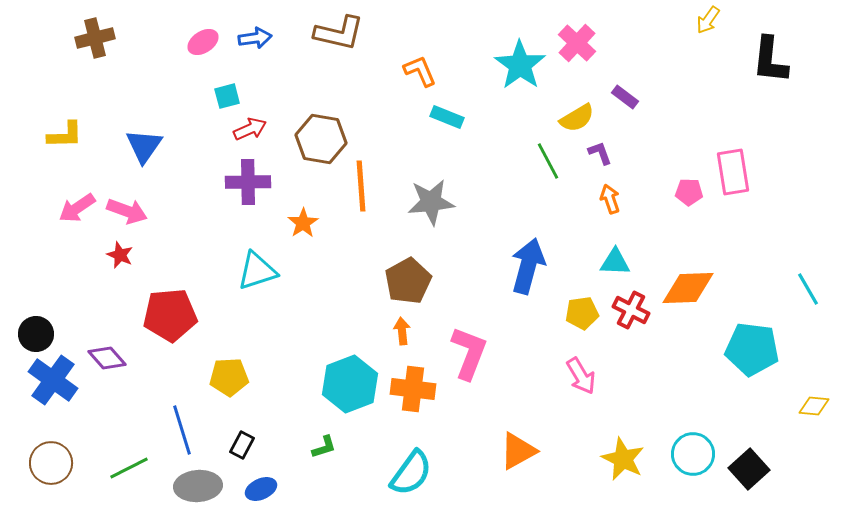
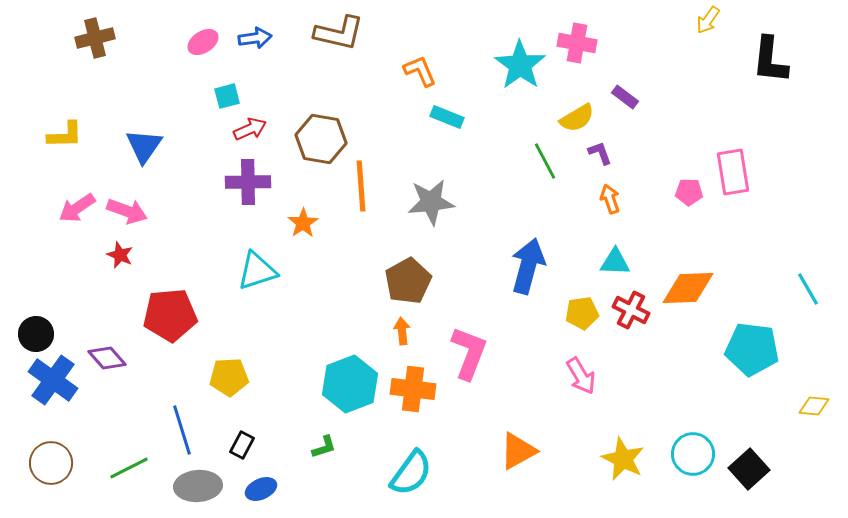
pink cross at (577, 43): rotated 33 degrees counterclockwise
green line at (548, 161): moved 3 px left
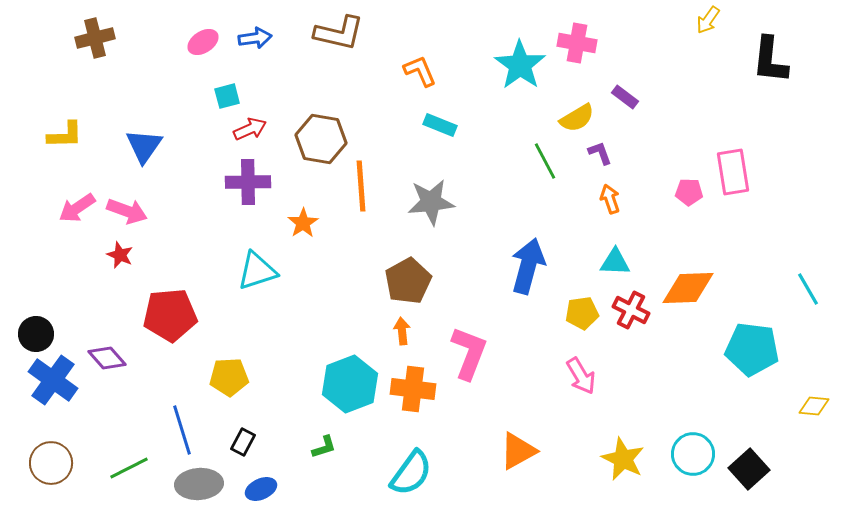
cyan rectangle at (447, 117): moved 7 px left, 8 px down
black rectangle at (242, 445): moved 1 px right, 3 px up
gray ellipse at (198, 486): moved 1 px right, 2 px up
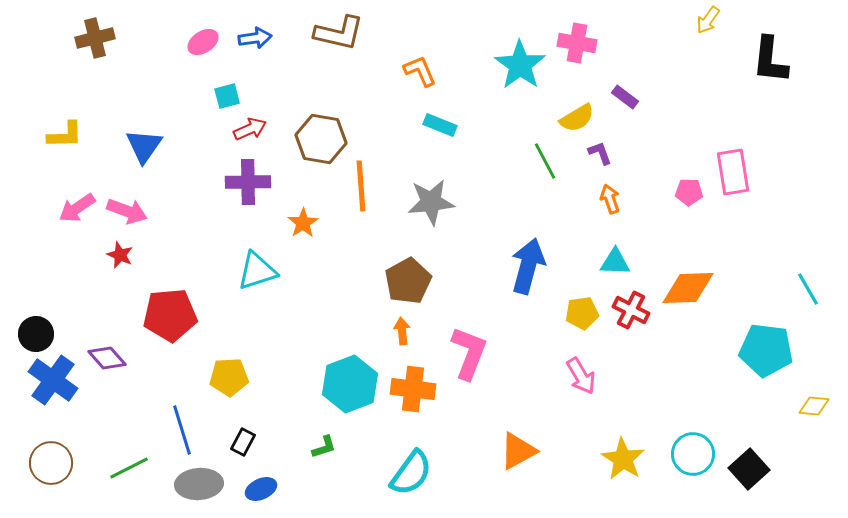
cyan pentagon at (752, 349): moved 14 px right, 1 px down
yellow star at (623, 459): rotated 6 degrees clockwise
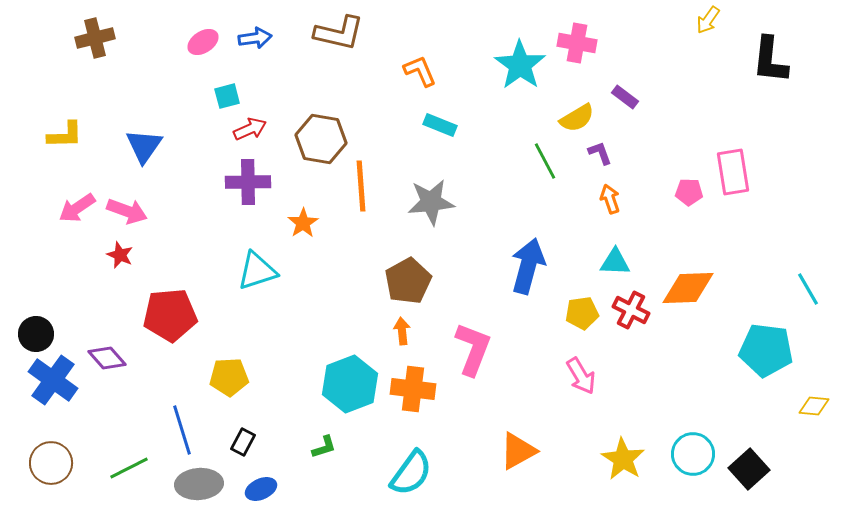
pink L-shape at (469, 353): moved 4 px right, 4 px up
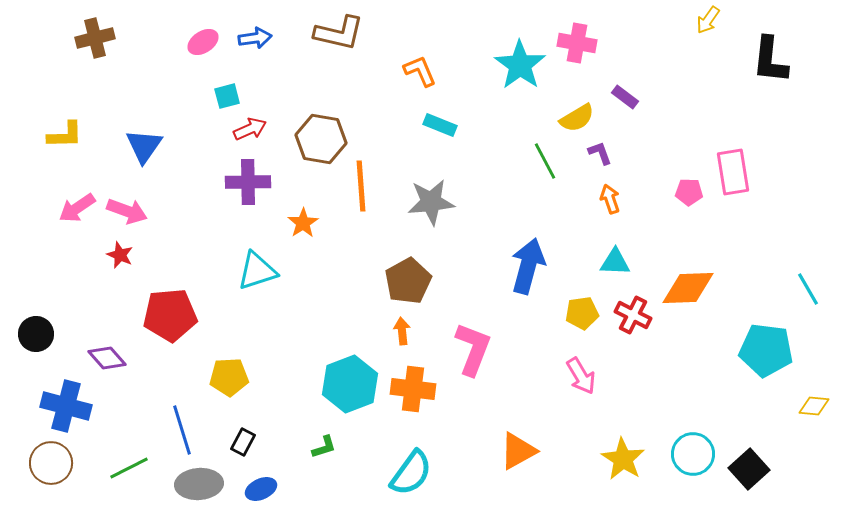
red cross at (631, 310): moved 2 px right, 5 px down
blue cross at (53, 380): moved 13 px right, 26 px down; rotated 21 degrees counterclockwise
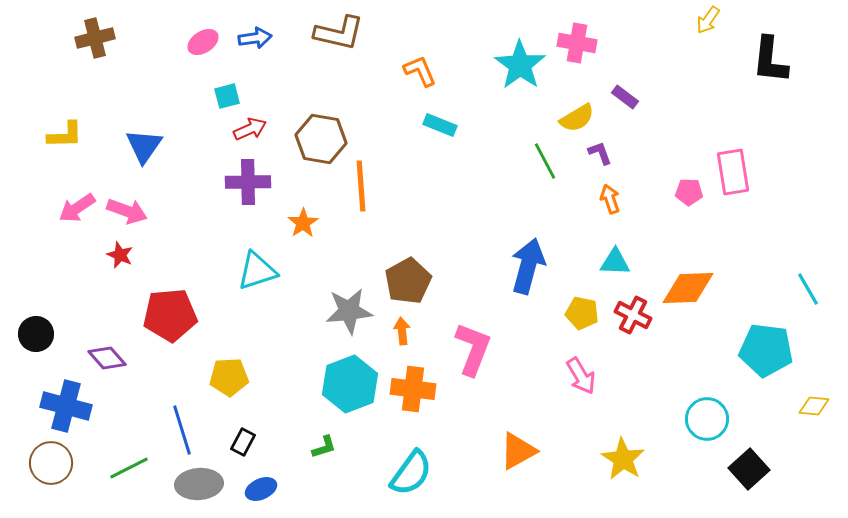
gray star at (431, 202): moved 82 px left, 109 px down
yellow pentagon at (582, 313): rotated 20 degrees clockwise
cyan circle at (693, 454): moved 14 px right, 35 px up
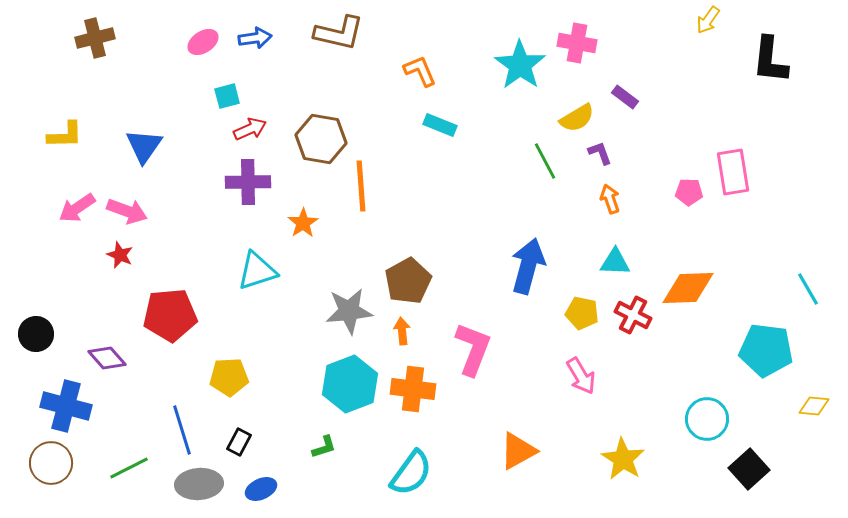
black rectangle at (243, 442): moved 4 px left
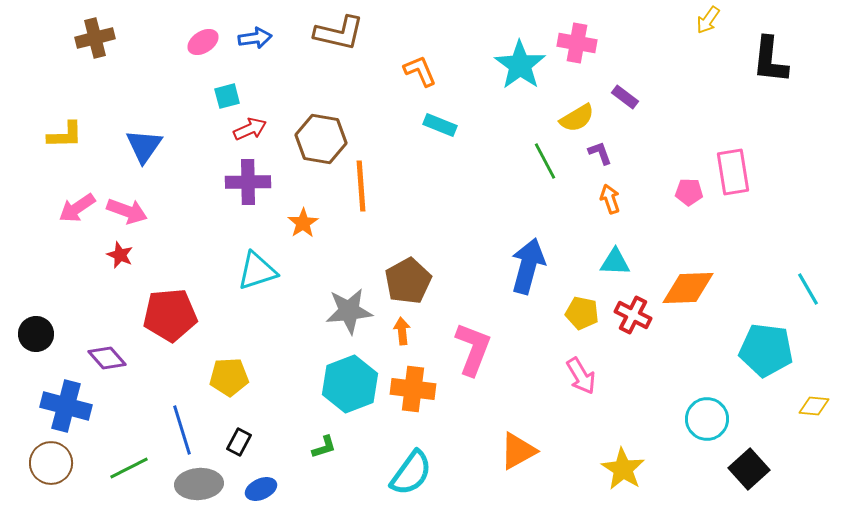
yellow star at (623, 459): moved 10 px down
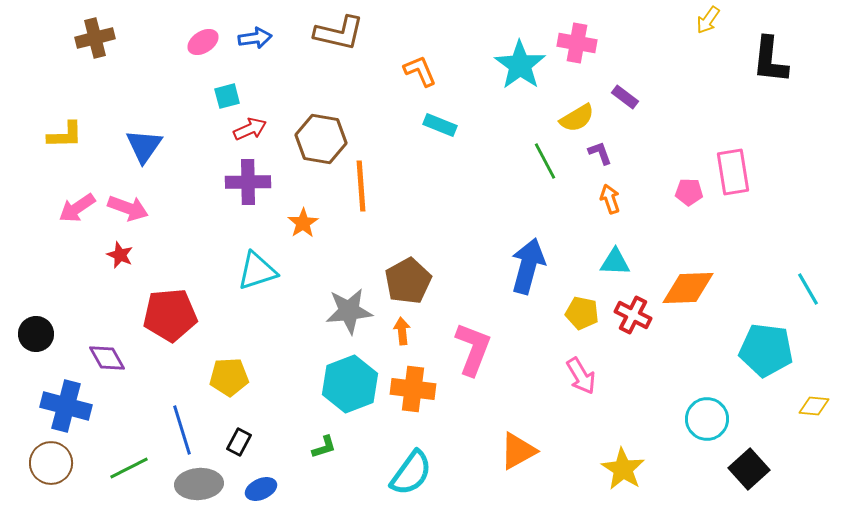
pink arrow at (127, 211): moved 1 px right, 3 px up
purple diamond at (107, 358): rotated 12 degrees clockwise
